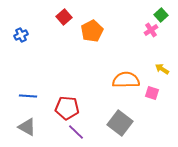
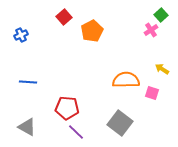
blue line: moved 14 px up
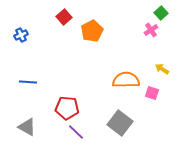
green square: moved 2 px up
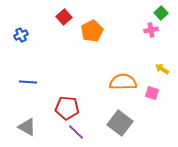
pink cross: rotated 24 degrees clockwise
orange semicircle: moved 3 px left, 2 px down
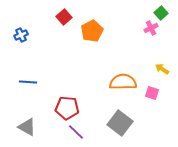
pink cross: moved 2 px up; rotated 16 degrees counterclockwise
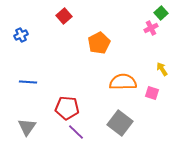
red square: moved 1 px up
orange pentagon: moved 7 px right, 12 px down
yellow arrow: rotated 24 degrees clockwise
gray triangle: rotated 36 degrees clockwise
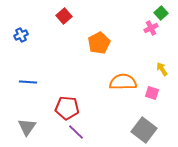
gray square: moved 24 px right, 7 px down
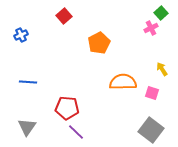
gray square: moved 7 px right
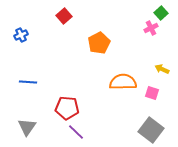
yellow arrow: rotated 32 degrees counterclockwise
